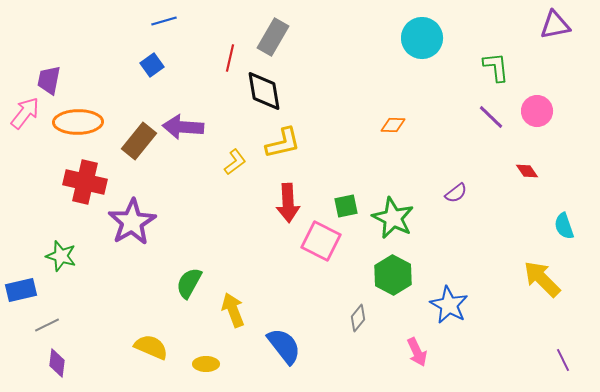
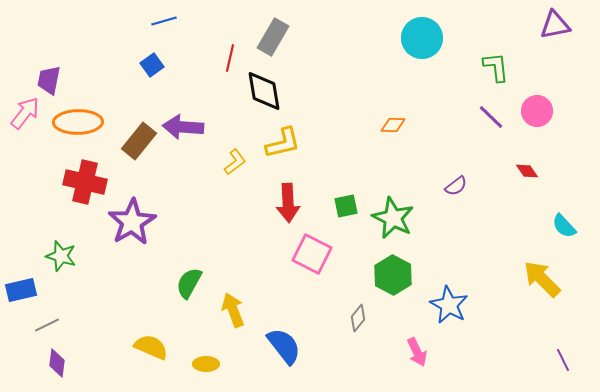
purple semicircle at (456, 193): moved 7 px up
cyan semicircle at (564, 226): rotated 24 degrees counterclockwise
pink square at (321, 241): moved 9 px left, 13 px down
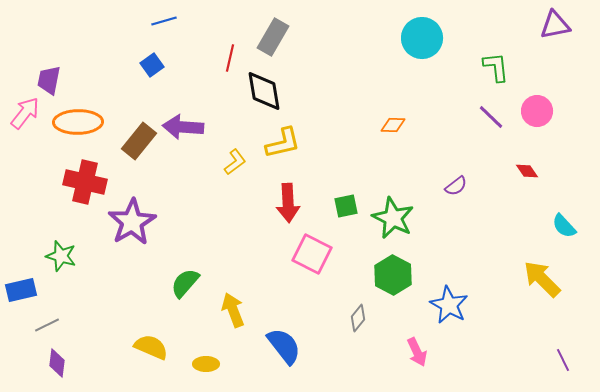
green semicircle at (189, 283): moved 4 px left; rotated 12 degrees clockwise
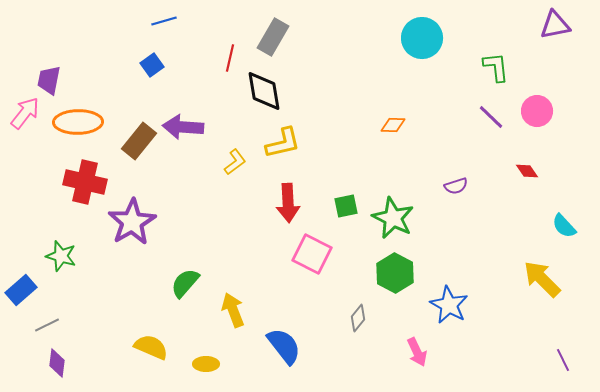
purple semicircle at (456, 186): rotated 20 degrees clockwise
green hexagon at (393, 275): moved 2 px right, 2 px up
blue rectangle at (21, 290): rotated 28 degrees counterclockwise
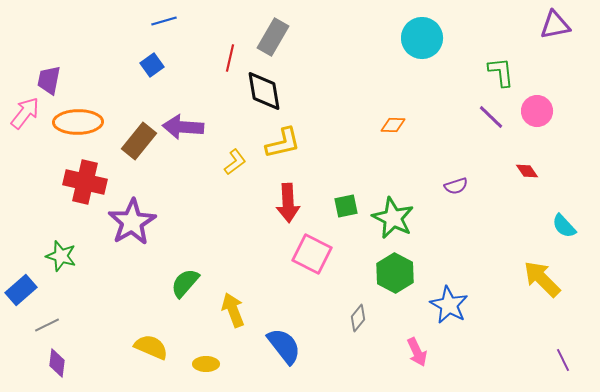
green L-shape at (496, 67): moved 5 px right, 5 px down
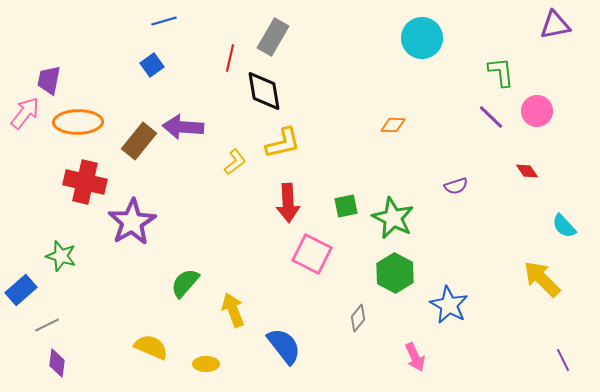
pink arrow at (417, 352): moved 2 px left, 5 px down
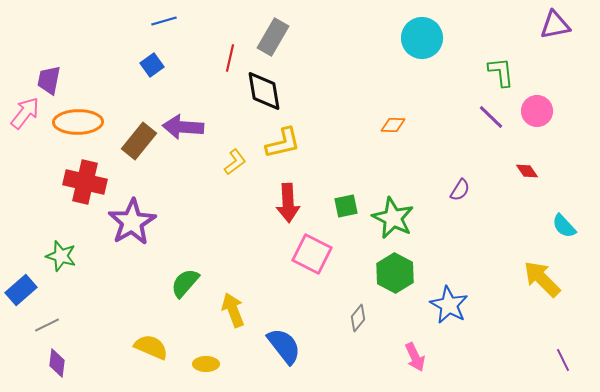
purple semicircle at (456, 186): moved 4 px right, 4 px down; rotated 40 degrees counterclockwise
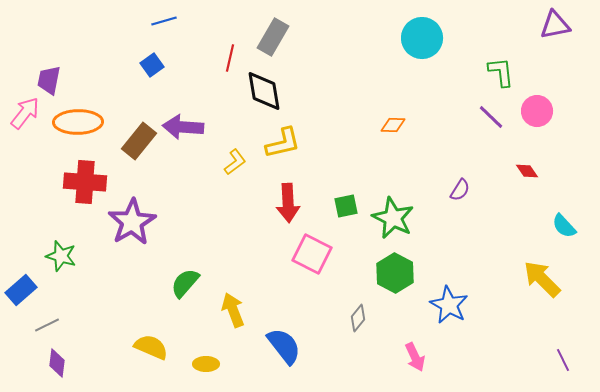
red cross at (85, 182): rotated 9 degrees counterclockwise
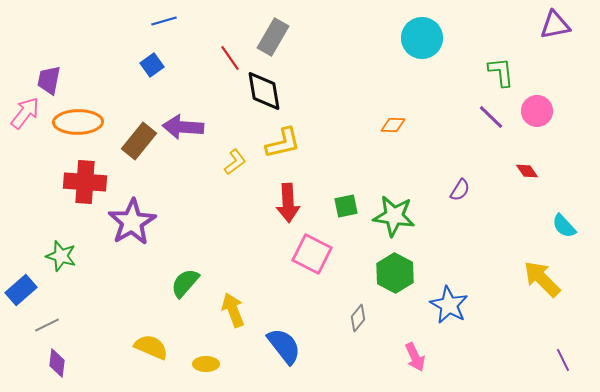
red line at (230, 58): rotated 48 degrees counterclockwise
green star at (393, 218): moved 1 px right, 2 px up; rotated 18 degrees counterclockwise
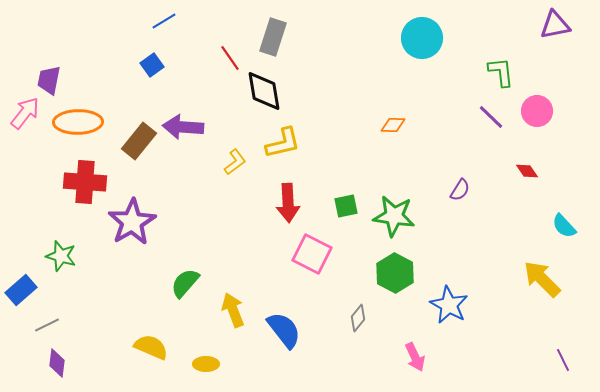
blue line at (164, 21): rotated 15 degrees counterclockwise
gray rectangle at (273, 37): rotated 12 degrees counterclockwise
blue semicircle at (284, 346): moved 16 px up
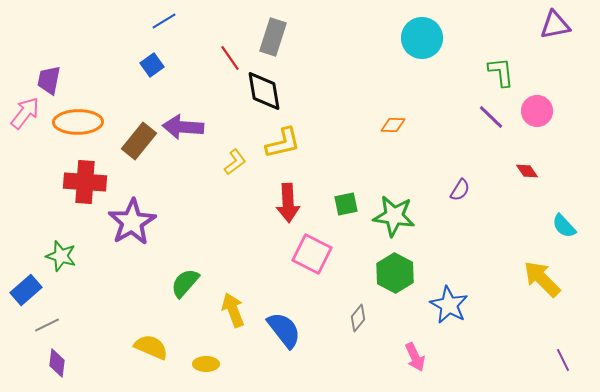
green square at (346, 206): moved 2 px up
blue rectangle at (21, 290): moved 5 px right
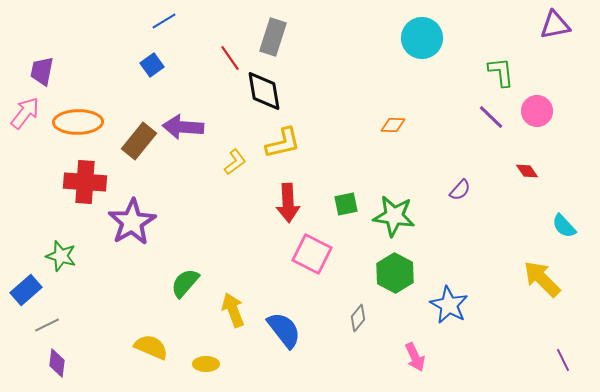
purple trapezoid at (49, 80): moved 7 px left, 9 px up
purple semicircle at (460, 190): rotated 10 degrees clockwise
